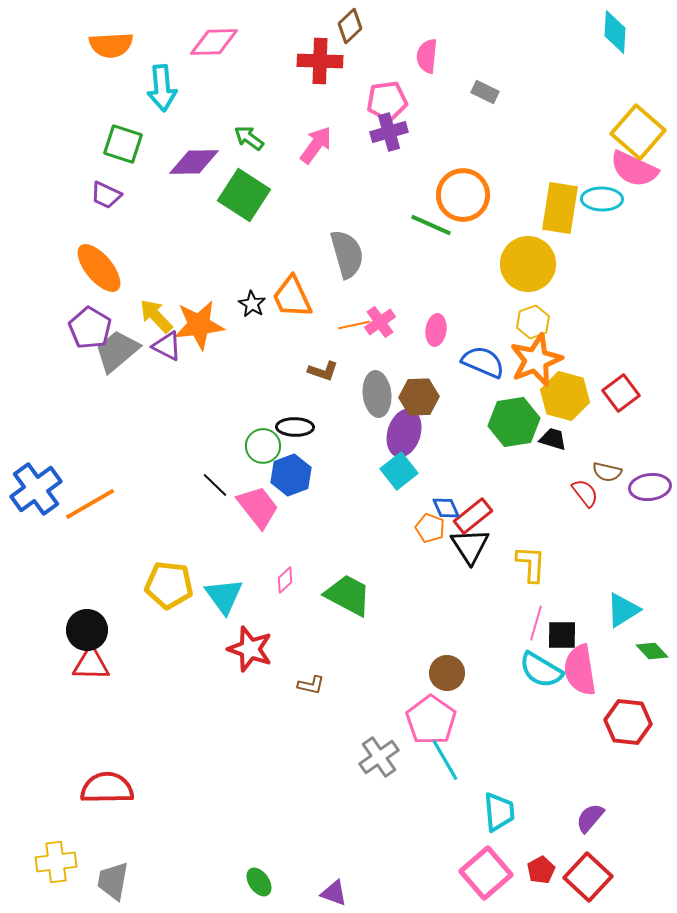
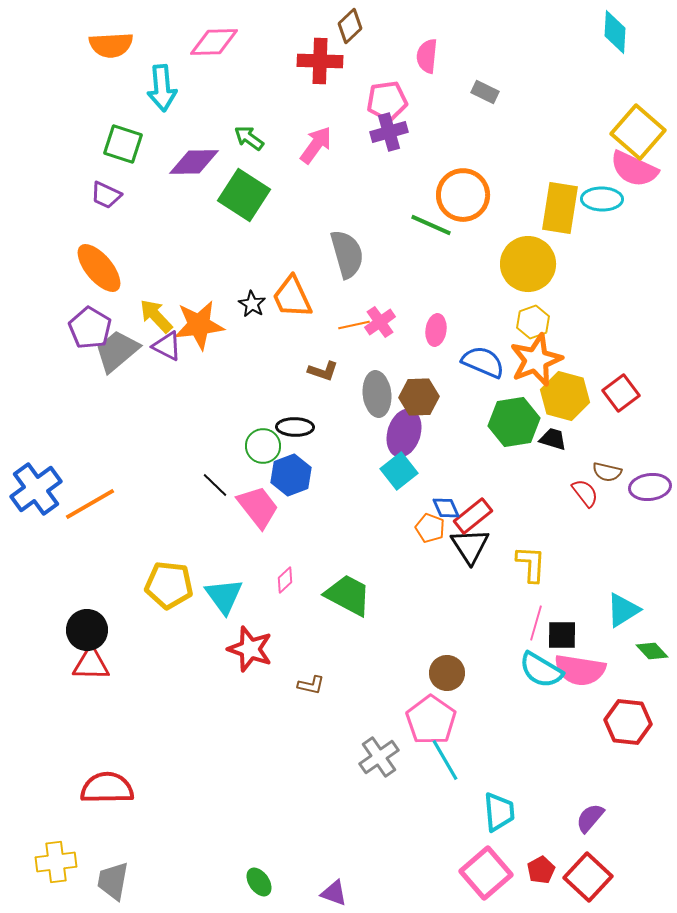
pink semicircle at (580, 670): rotated 72 degrees counterclockwise
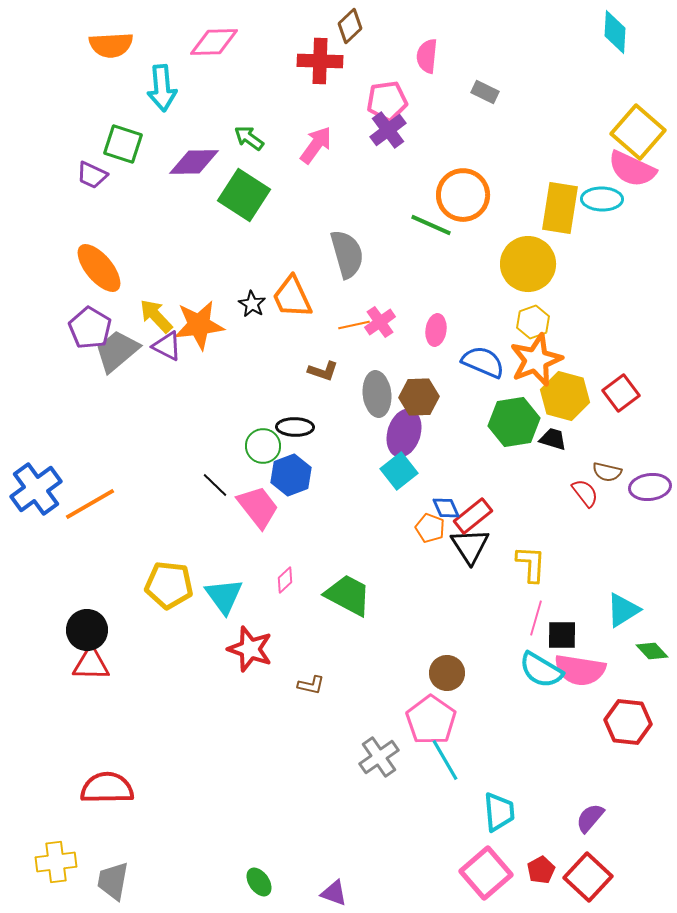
purple cross at (389, 132): moved 1 px left, 2 px up; rotated 21 degrees counterclockwise
pink semicircle at (634, 169): moved 2 px left
purple trapezoid at (106, 195): moved 14 px left, 20 px up
pink line at (536, 623): moved 5 px up
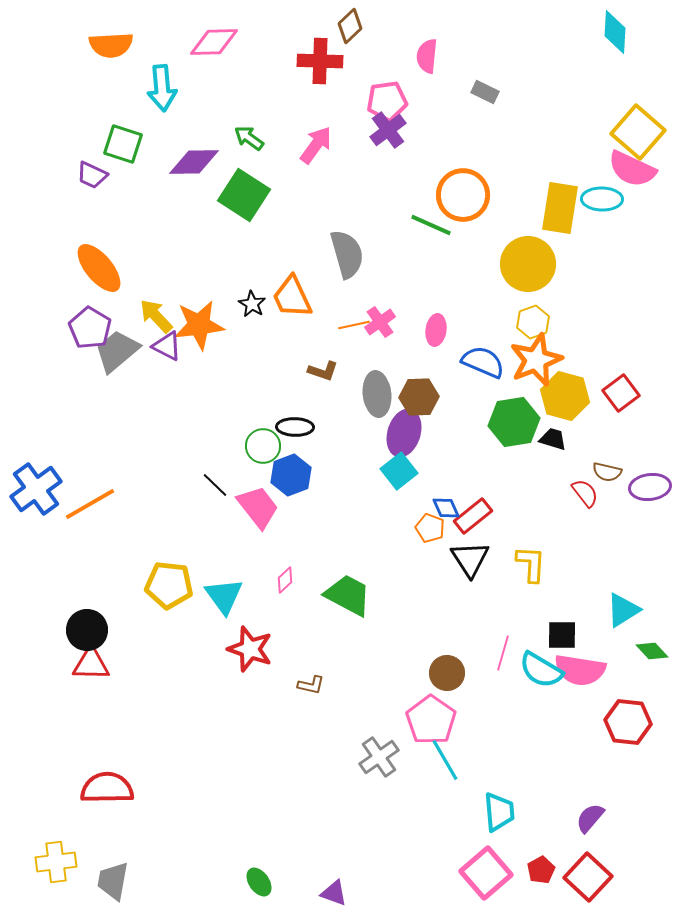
black triangle at (470, 546): moved 13 px down
pink line at (536, 618): moved 33 px left, 35 px down
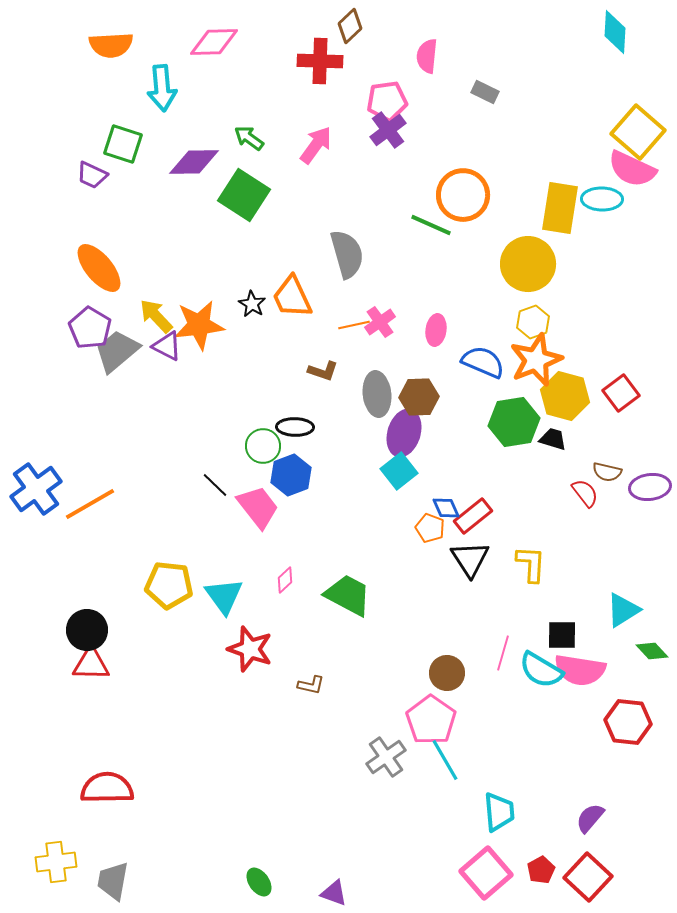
gray cross at (379, 757): moved 7 px right
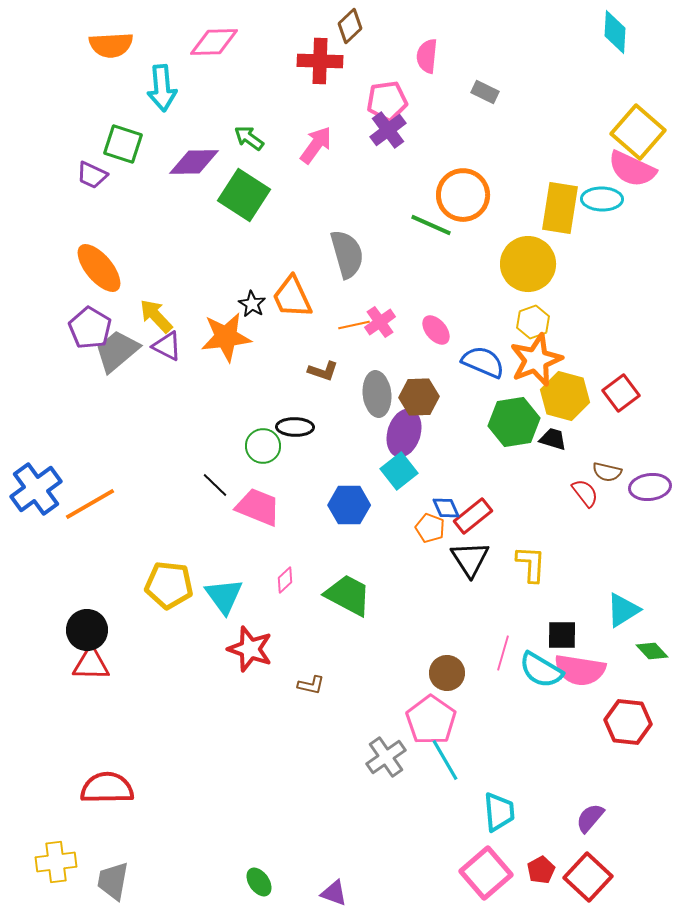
orange star at (199, 325): moved 27 px right, 12 px down
pink ellipse at (436, 330): rotated 48 degrees counterclockwise
blue hexagon at (291, 475): moved 58 px right, 30 px down; rotated 21 degrees clockwise
pink trapezoid at (258, 507): rotated 30 degrees counterclockwise
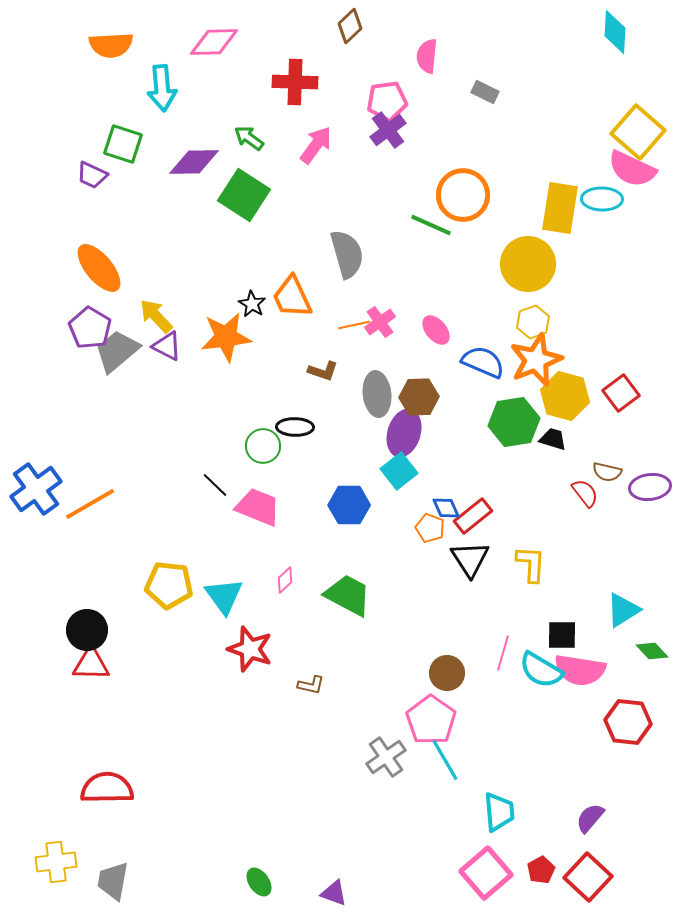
red cross at (320, 61): moved 25 px left, 21 px down
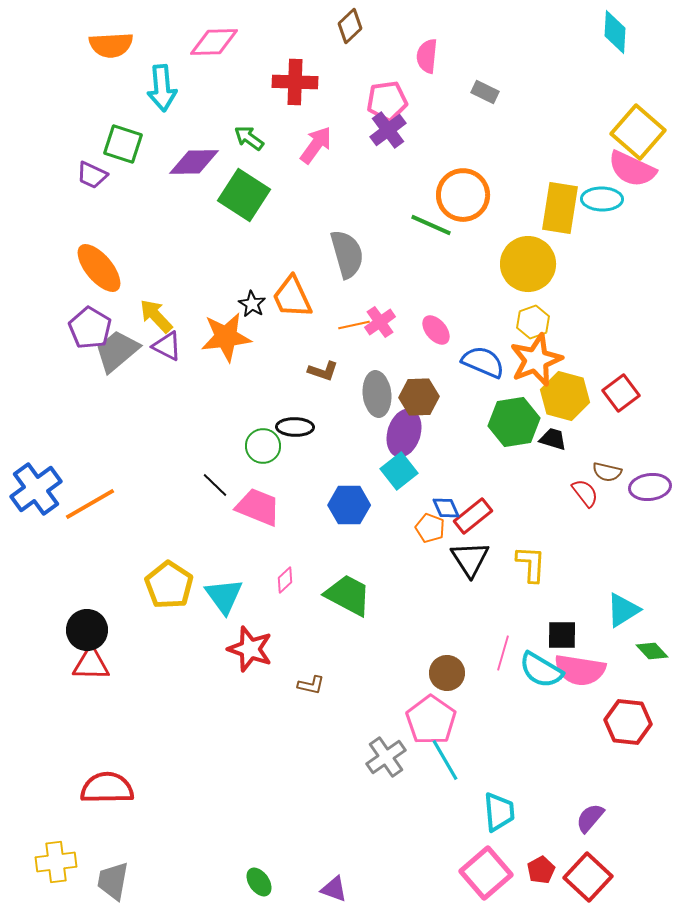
yellow pentagon at (169, 585): rotated 27 degrees clockwise
purple triangle at (334, 893): moved 4 px up
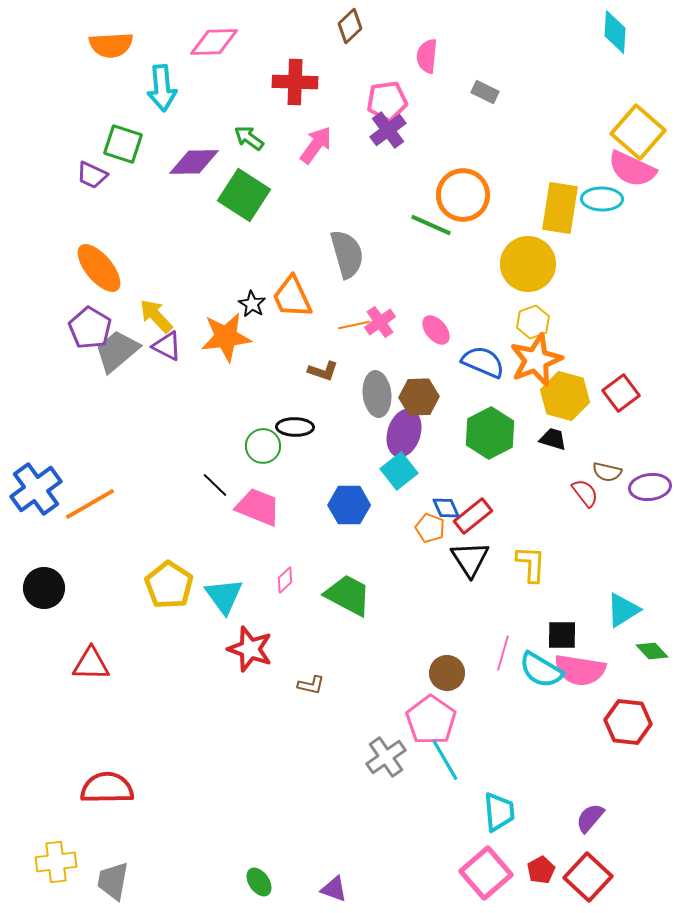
green hexagon at (514, 422): moved 24 px left, 11 px down; rotated 18 degrees counterclockwise
black circle at (87, 630): moved 43 px left, 42 px up
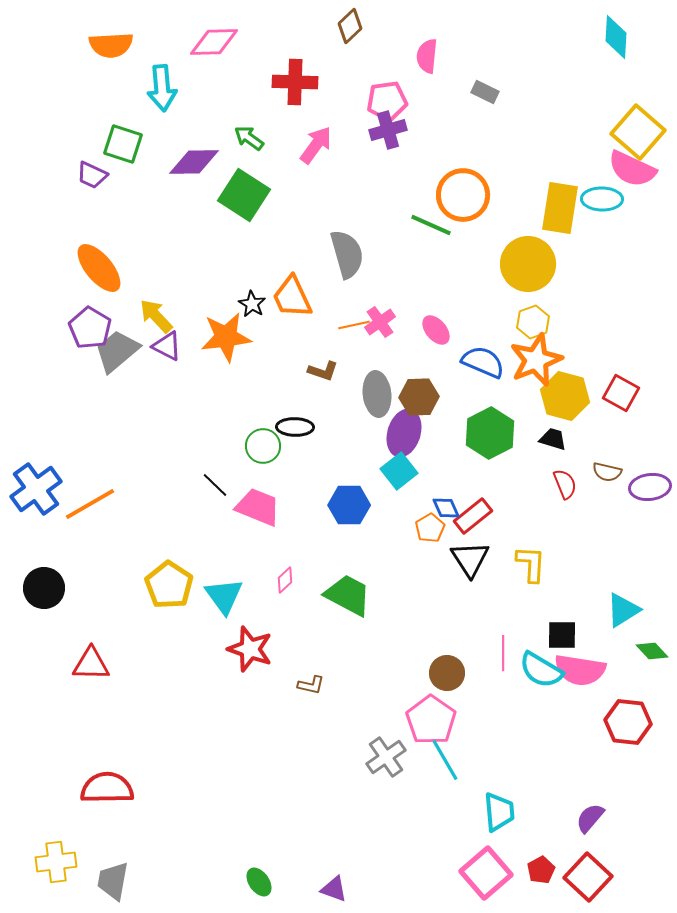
cyan diamond at (615, 32): moved 1 px right, 5 px down
purple cross at (388, 130): rotated 21 degrees clockwise
red square at (621, 393): rotated 24 degrees counterclockwise
red semicircle at (585, 493): moved 20 px left, 9 px up; rotated 16 degrees clockwise
orange pentagon at (430, 528): rotated 20 degrees clockwise
pink line at (503, 653): rotated 16 degrees counterclockwise
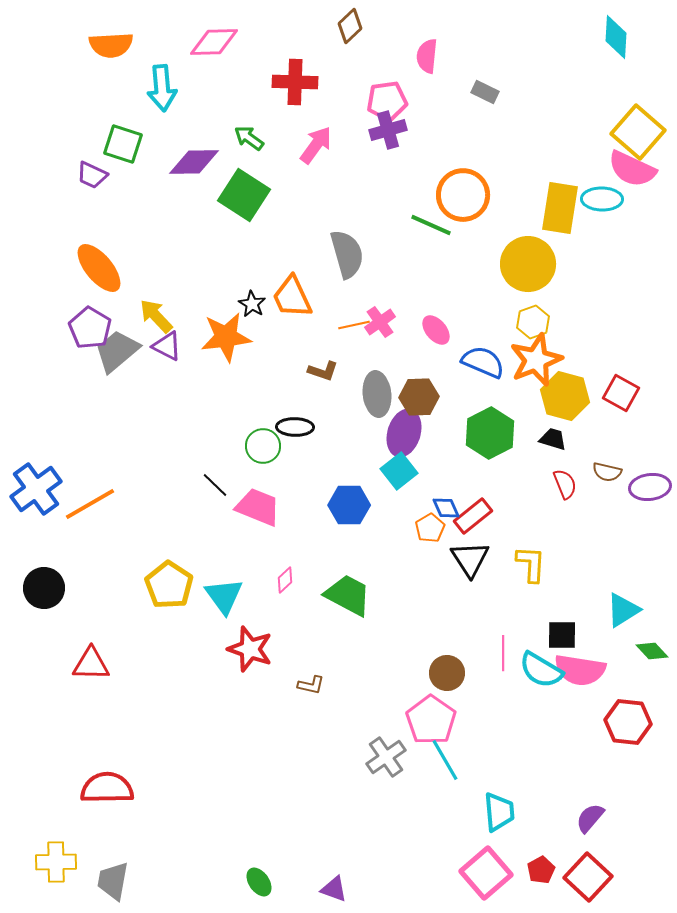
yellow cross at (56, 862): rotated 6 degrees clockwise
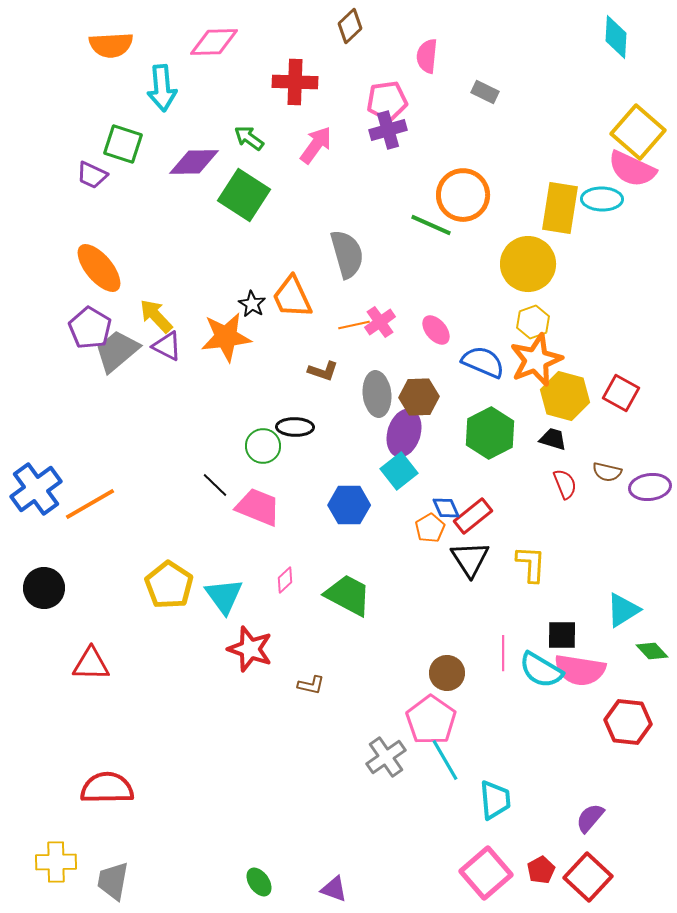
cyan trapezoid at (499, 812): moved 4 px left, 12 px up
